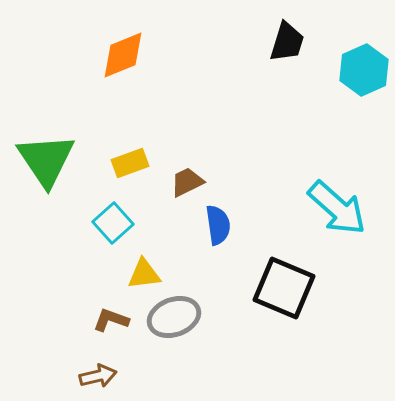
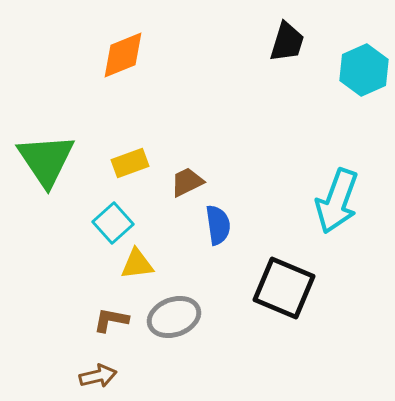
cyan arrow: moved 7 px up; rotated 68 degrees clockwise
yellow triangle: moved 7 px left, 10 px up
brown L-shape: rotated 9 degrees counterclockwise
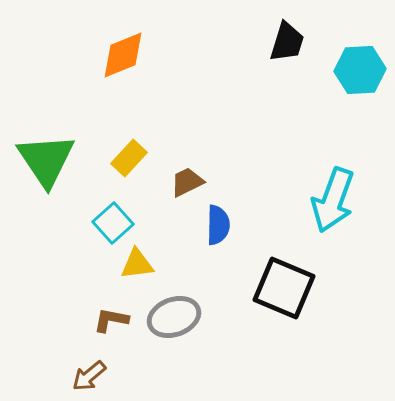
cyan hexagon: moved 4 px left; rotated 21 degrees clockwise
yellow rectangle: moved 1 px left, 5 px up; rotated 27 degrees counterclockwise
cyan arrow: moved 4 px left, 1 px up
blue semicircle: rotated 9 degrees clockwise
brown arrow: moved 9 px left; rotated 153 degrees clockwise
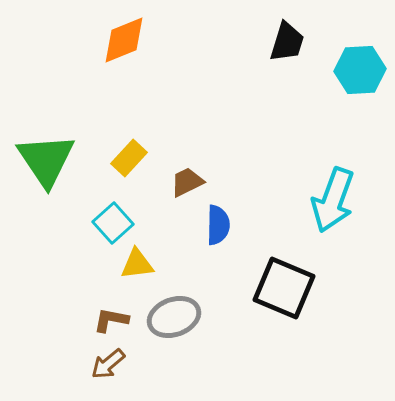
orange diamond: moved 1 px right, 15 px up
brown arrow: moved 19 px right, 12 px up
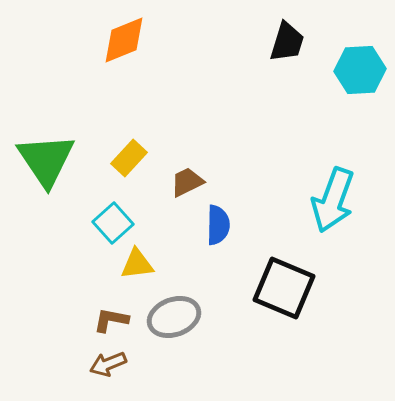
brown arrow: rotated 18 degrees clockwise
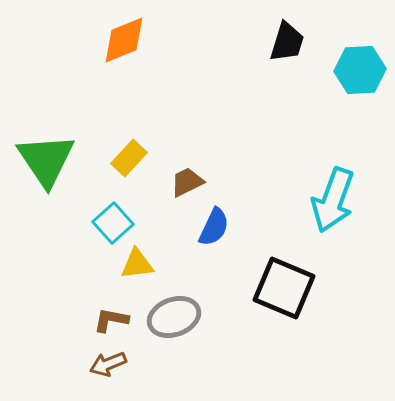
blue semicircle: moved 4 px left, 2 px down; rotated 24 degrees clockwise
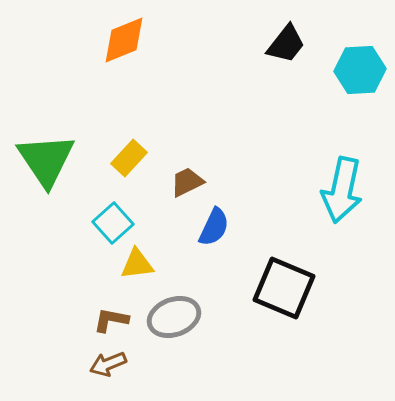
black trapezoid: moved 1 px left, 2 px down; rotated 21 degrees clockwise
cyan arrow: moved 9 px right, 10 px up; rotated 8 degrees counterclockwise
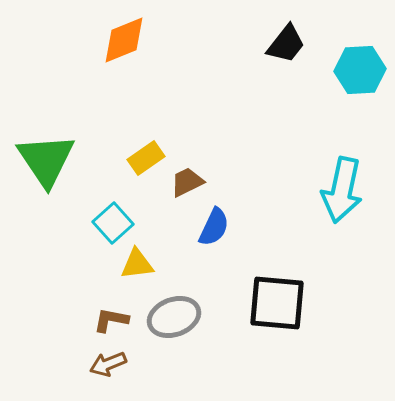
yellow rectangle: moved 17 px right; rotated 12 degrees clockwise
black square: moved 7 px left, 15 px down; rotated 18 degrees counterclockwise
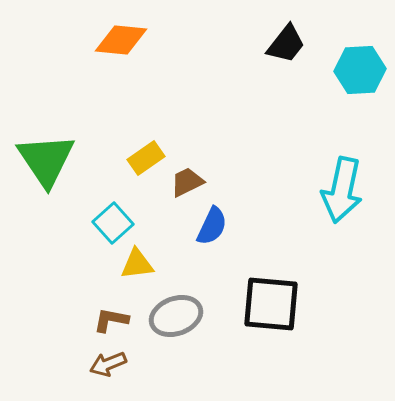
orange diamond: moved 3 px left; rotated 28 degrees clockwise
blue semicircle: moved 2 px left, 1 px up
black square: moved 6 px left, 1 px down
gray ellipse: moved 2 px right, 1 px up
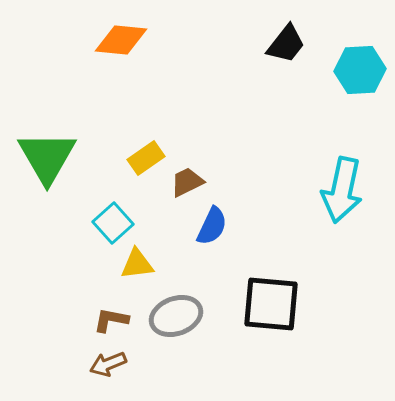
green triangle: moved 1 px right, 3 px up; rotated 4 degrees clockwise
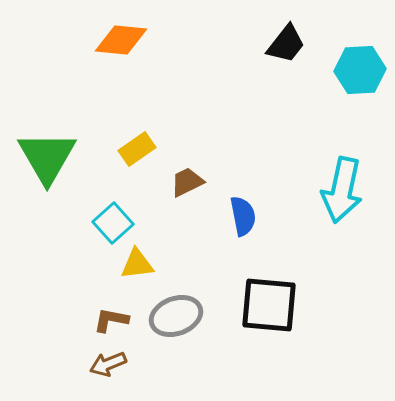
yellow rectangle: moved 9 px left, 9 px up
blue semicircle: moved 31 px right, 10 px up; rotated 36 degrees counterclockwise
black square: moved 2 px left, 1 px down
